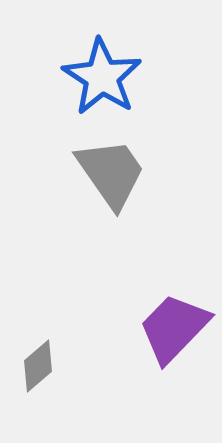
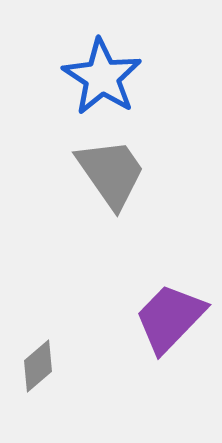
purple trapezoid: moved 4 px left, 10 px up
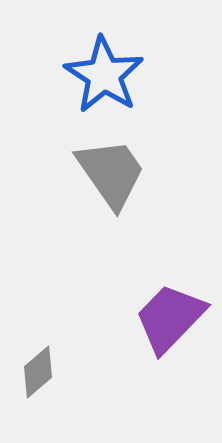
blue star: moved 2 px right, 2 px up
gray diamond: moved 6 px down
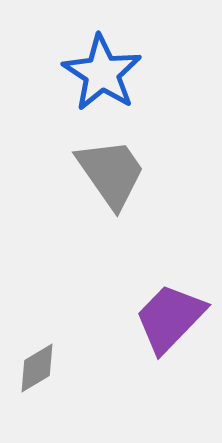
blue star: moved 2 px left, 2 px up
gray diamond: moved 1 px left, 4 px up; rotated 10 degrees clockwise
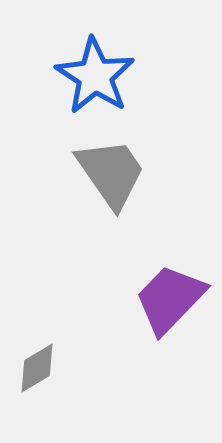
blue star: moved 7 px left, 3 px down
purple trapezoid: moved 19 px up
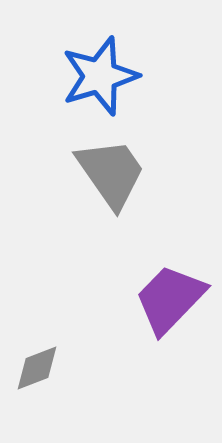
blue star: moved 5 px right; rotated 22 degrees clockwise
gray diamond: rotated 10 degrees clockwise
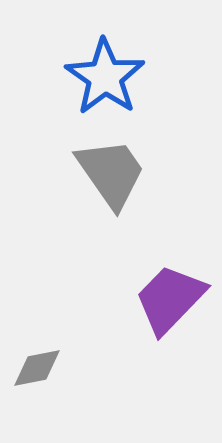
blue star: moved 5 px right, 1 px down; rotated 20 degrees counterclockwise
gray diamond: rotated 10 degrees clockwise
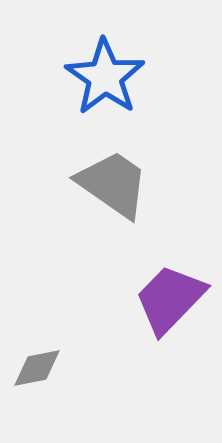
gray trapezoid: moved 2 px right, 11 px down; rotated 20 degrees counterclockwise
